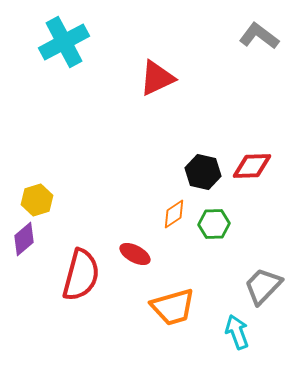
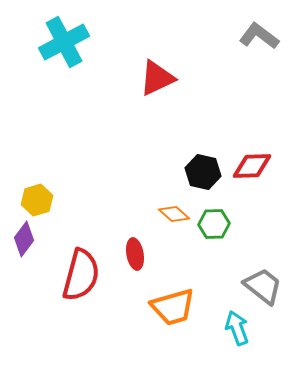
orange diamond: rotated 76 degrees clockwise
purple diamond: rotated 12 degrees counterclockwise
red ellipse: rotated 52 degrees clockwise
gray trapezoid: rotated 84 degrees clockwise
cyan arrow: moved 4 px up
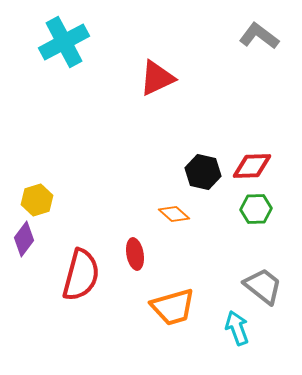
green hexagon: moved 42 px right, 15 px up
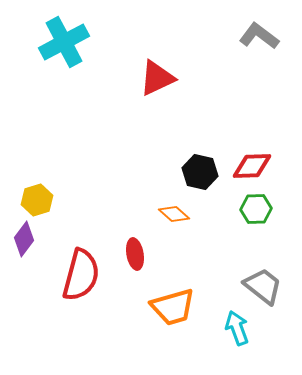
black hexagon: moved 3 px left
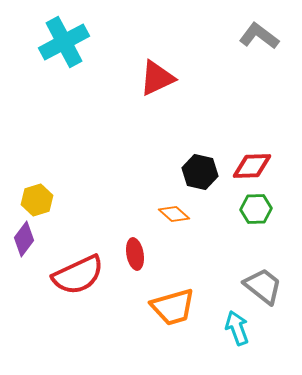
red semicircle: moved 3 px left; rotated 50 degrees clockwise
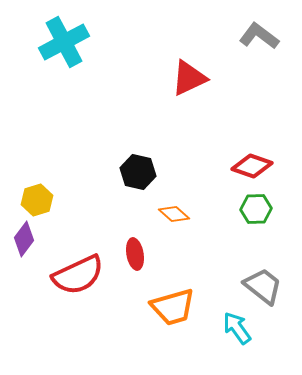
red triangle: moved 32 px right
red diamond: rotated 21 degrees clockwise
black hexagon: moved 62 px left
cyan arrow: rotated 16 degrees counterclockwise
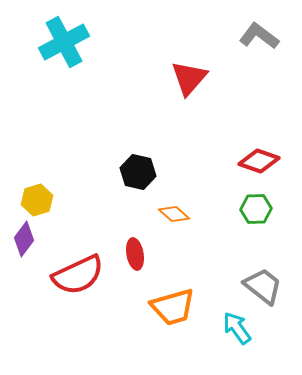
red triangle: rotated 24 degrees counterclockwise
red diamond: moved 7 px right, 5 px up
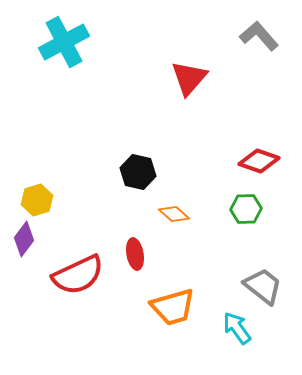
gray L-shape: rotated 12 degrees clockwise
green hexagon: moved 10 px left
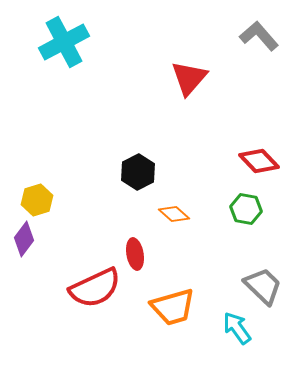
red diamond: rotated 27 degrees clockwise
black hexagon: rotated 20 degrees clockwise
green hexagon: rotated 12 degrees clockwise
red semicircle: moved 17 px right, 13 px down
gray trapezoid: rotated 6 degrees clockwise
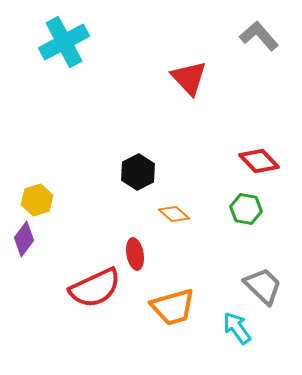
red triangle: rotated 24 degrees counterclockwise
